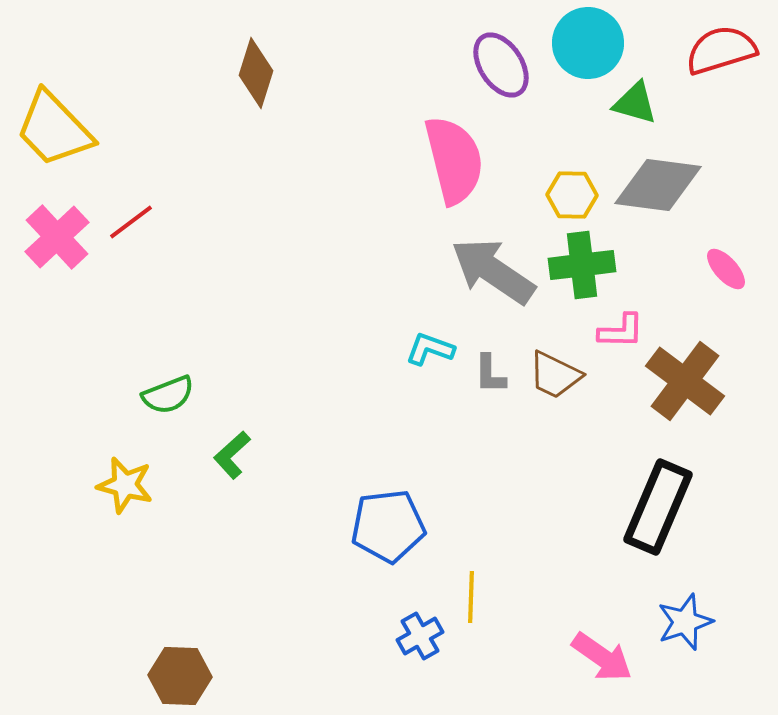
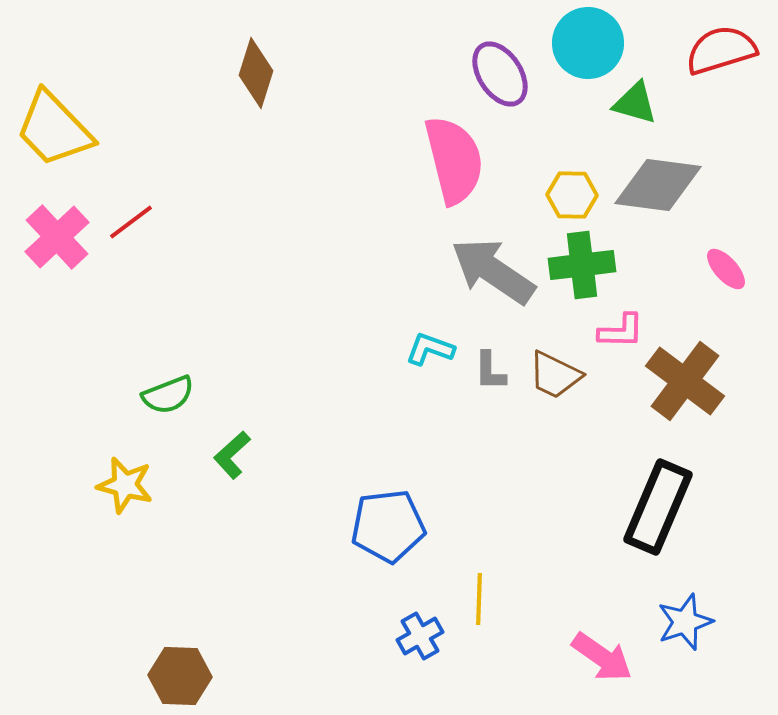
purple ellipse: moved 1 px left, 9 px down
gray L-shape: moved 3 px up
yellow line: moved 8 px right, 2 px down
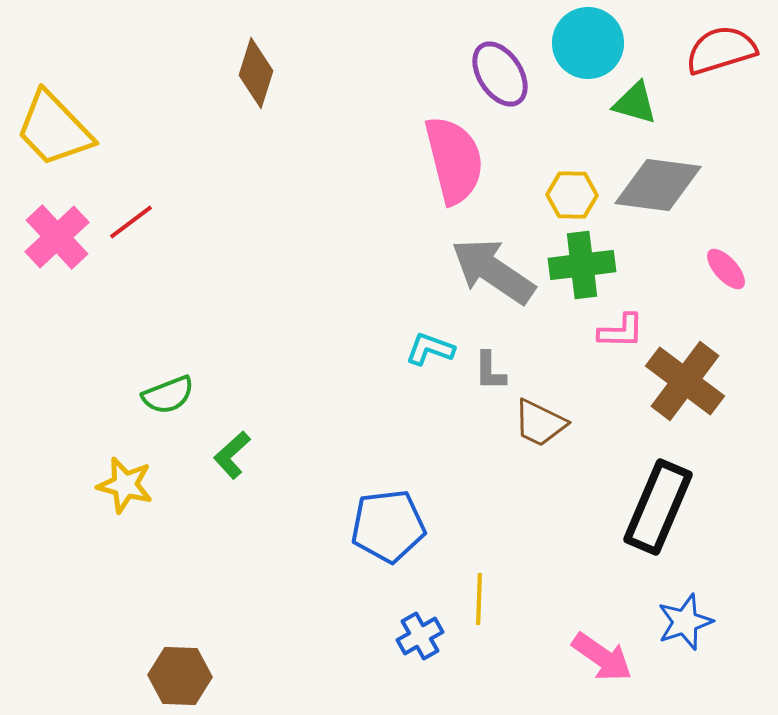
brown trapezoid: moved 15 px left, 48 px down
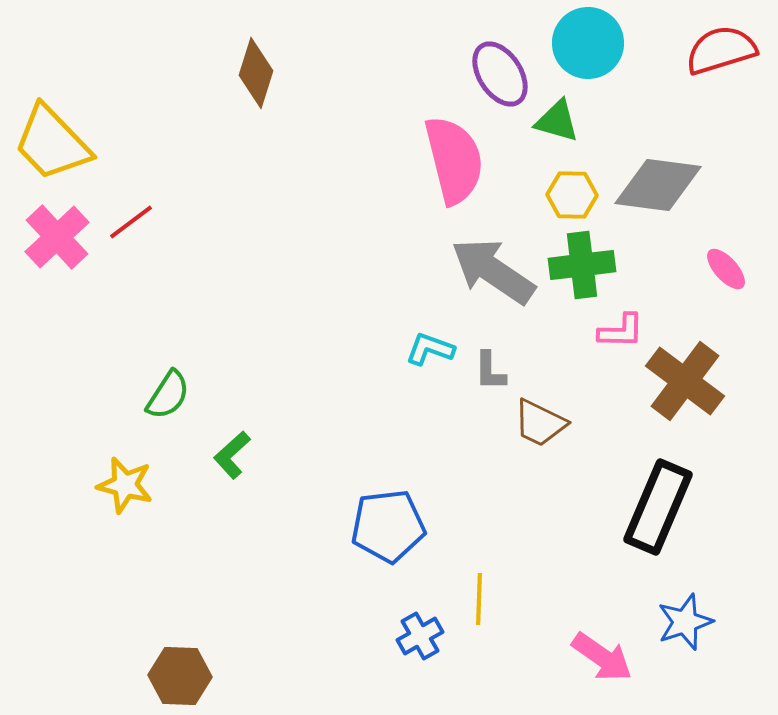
green triangle: moved 78 px left, 18 px down
yellow trapezoid: moved 2 px left, 14 px down
green semicircle: rotated 36 degrees counterclockwise
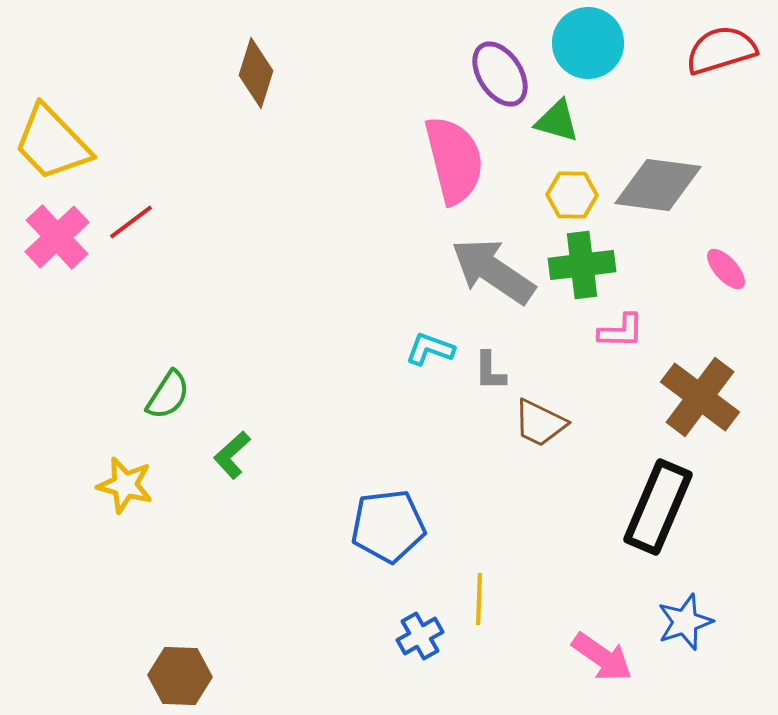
brown cross: moved 15 px right, 16 px down
